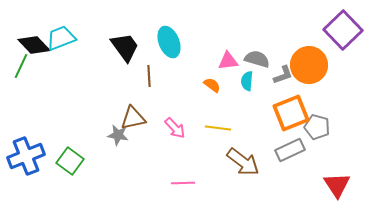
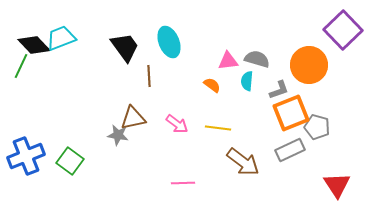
gray L-shape: moved 4 px left, 15 px down
pink arrow: moved 2 px right, 4 px up; rotated 10 degrees counterclockwise
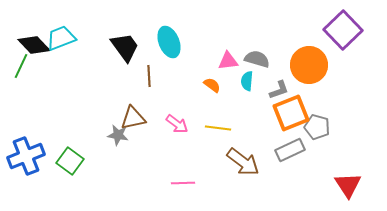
red triangle: moved 11 px right
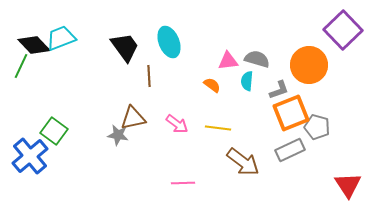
blue cross: moved 4 px right; rotated 18 degrees counterclockwise
green square: moved 16 px left, 30 px up
